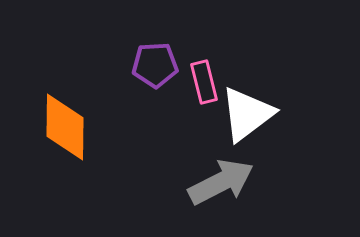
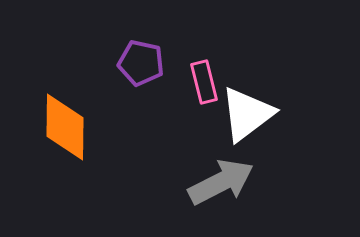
purple pentagon: moved 14 px left, 2 px up; rotated 15 degrees clockwise
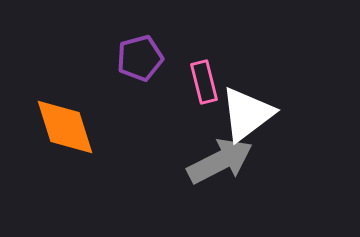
purple pentagon: moved 1 px left, 5 px up; rotated 27 degrees counterclockwise
orange diamond: rotated 18 degrees counterclockwise
gray arrow: moved 1 px left, 21 px up
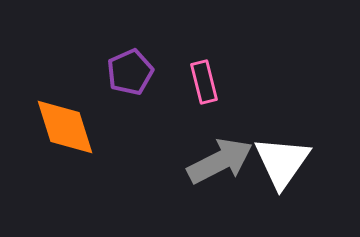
purple pentagon: moved 10 px left, 14 px down; rotated 9 degrees counterclockwise
white triangle: moved 35 px right, 48 px down; rotated 18 degrees counterclockwise
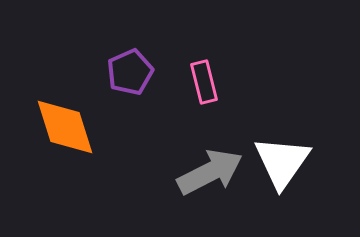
gray arrow: moved 10 px left, 11 px down
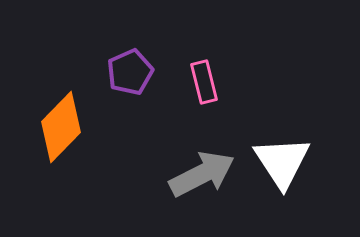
orange diamond: moved 4 px left; rotated 62 degrees clockwise
white triangle: rotated 8 degrees counterclockwise
gray arrow: moved 8 px left, 2 px down
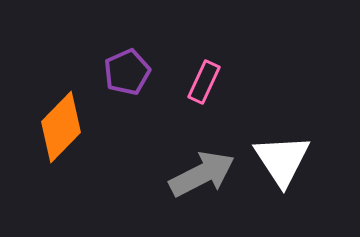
purple pentagon: moved 3 px left
pink rectangle: rotated 39 degrees clockwise
white triangle: moved 2 px up
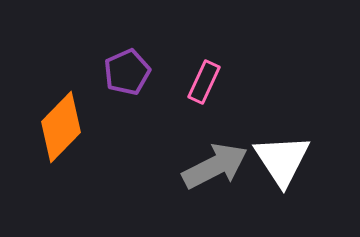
gray arrow: moved 13 px right, 8 px up
